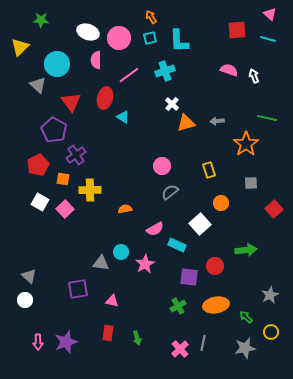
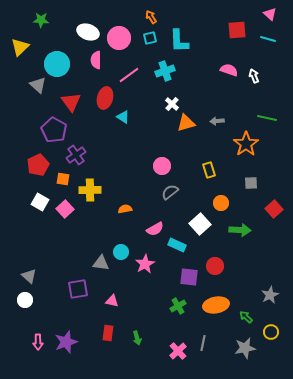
green arrow at (246, 250): moved 6 px left, 20 px up; rotated 10 degrees clockwise
pink cross at (180, 349): moved 2 px left, 2 px down
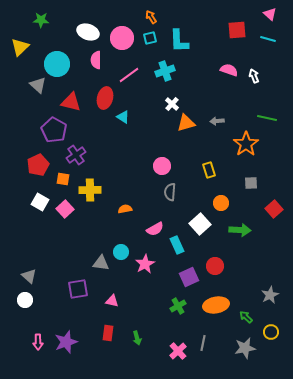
pink circle at (119, 38): moved 3 px right
red triangle at (71, 102): rotated 40 degrees counterclockwise
gray semicircle at (170, 192): rotated 48 degrees counterclockwise
cyan rectangle at (177, 245): rotated 42 degrees clockwise
purple square at (189, 277): rotated 30 degrees counterclockwise
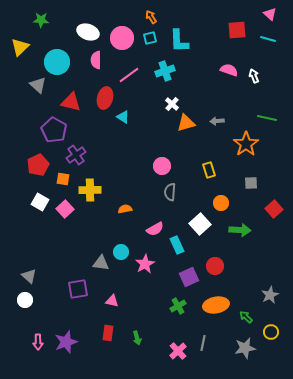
cyan circle at (57, 64): moved 2 px up
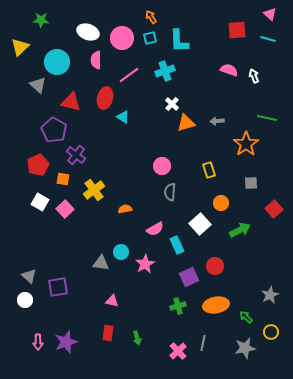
purple cross at (76, 155): rotated 18 degrees counterclockwise
yellow cross at (90, 190): moved 4 px right; rotated 35 degrees counterclockwise
green arrow at (240, 230): rotated 30 degrees counterclockwise
purple square at (78, 289): moved 20 px left, 2 px up
green cross at (178, 306): rotated 14 degrees clockwise
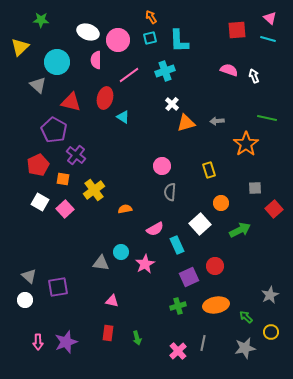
pink triangle at (270, 14): moved 4 px down
pink circle at (122, 38): moved 4 px left, 2 px down
gray square at (251, 183): moved 4 px right, 5 px down
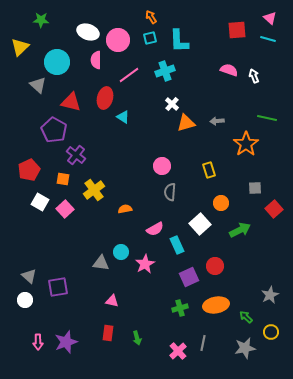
red pentagon at (38, 165): moved 9 px left, 5 px down
green cross at (178, 306): moved 2 px right, 2 px down
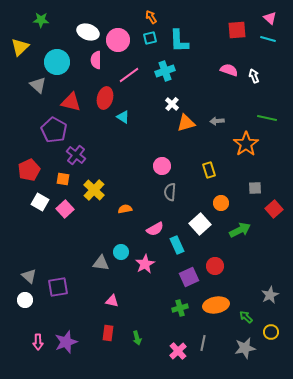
yellow cross at (94, 190): rotated 10 degrees counterclockwise
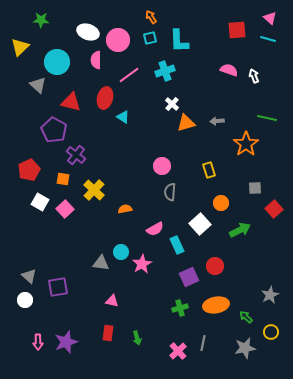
pink star at (145, 264): moved 3 px left
